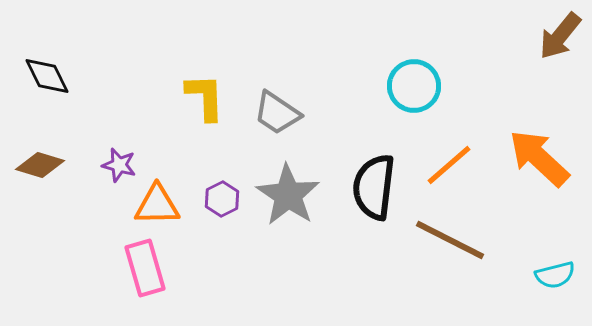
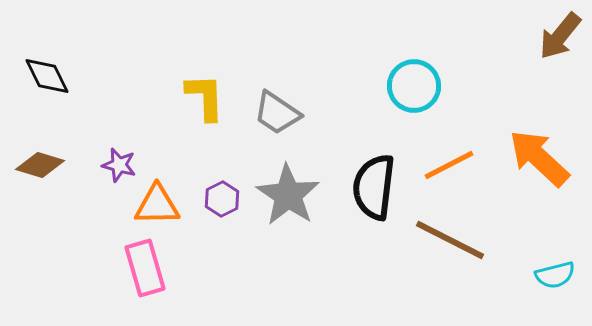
orange line: rotated 14 degrees clockwise
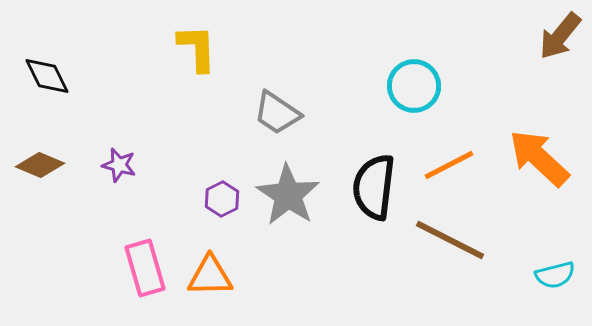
yellow L-shape: moved 8 px left, 49 px up
brown diamond: rotated 6 degrees clockwise
orange triangle: moved 53 px right, 71 px down
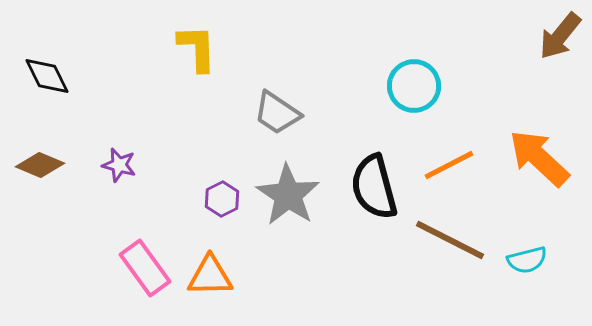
black semicircle: rotated 22 degrees counterclockwise
pink rectangle: rotated 20 degrees counterclockwise
cyan semicircle: moved 28 px left, 15 px up
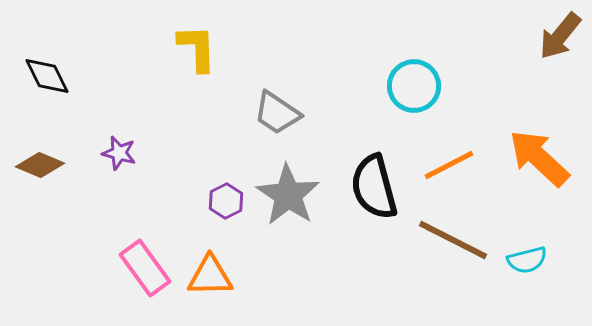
purple star: moved 12 px up
purple hexagon: moved 4 px right, 2 px down
brown line: moved 3 px right
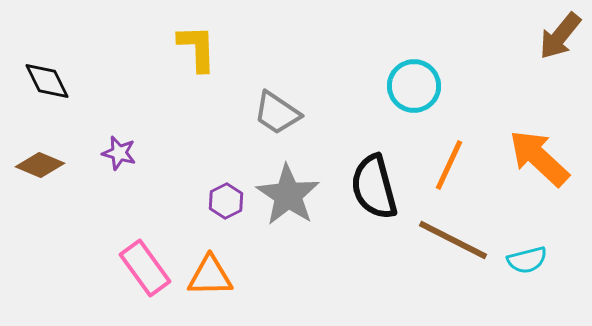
black diamond: moved 5 px down
orange line: rotated 38 degrees counterclockwise
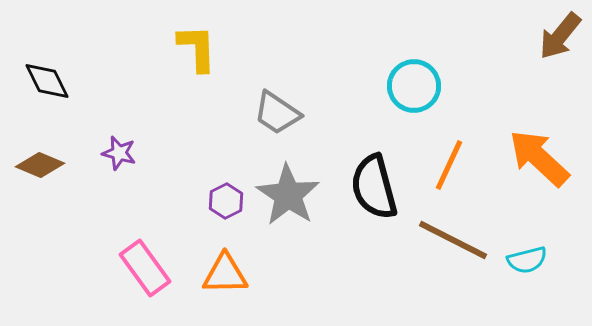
orange triangle: moved 15 px right, 2 px up
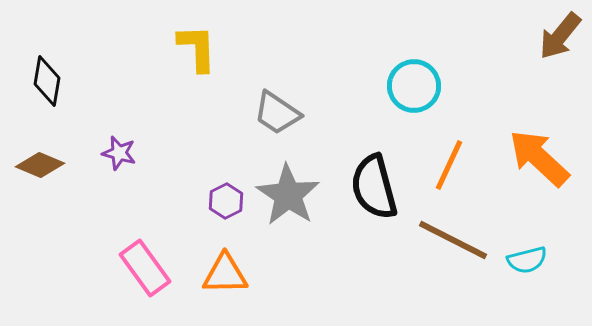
black diamond: rotated 36 degrees clockwise
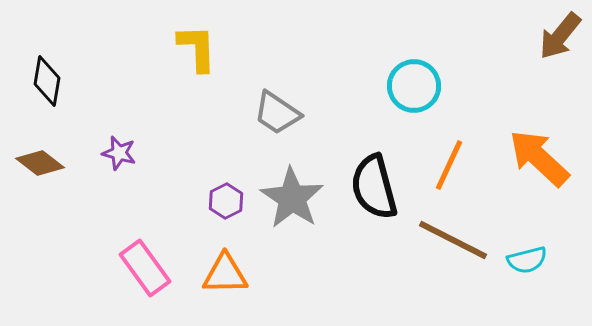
brown diamond: moved 2 px up; rotated 15 degrees clockwise
gray star: moved 4 px right, 3 px down
